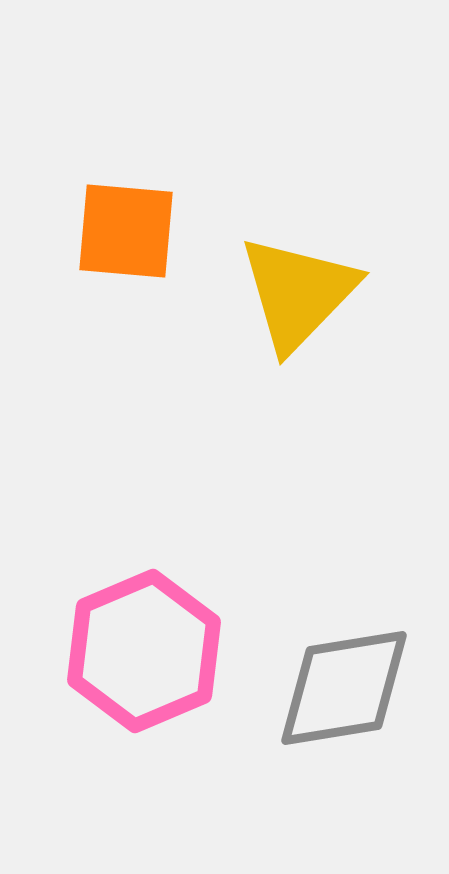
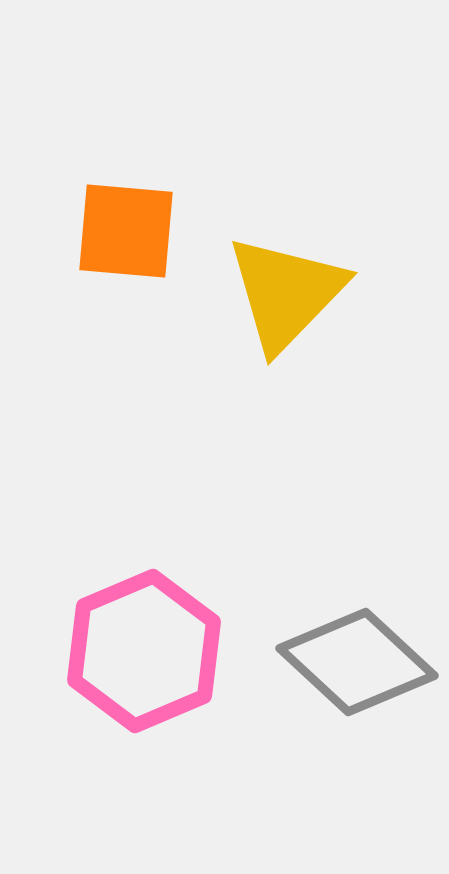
yellow triangle: moved 12 px left
gray diamond: moved 13 px right, 26 px up; rotated 52 degrees clockwise
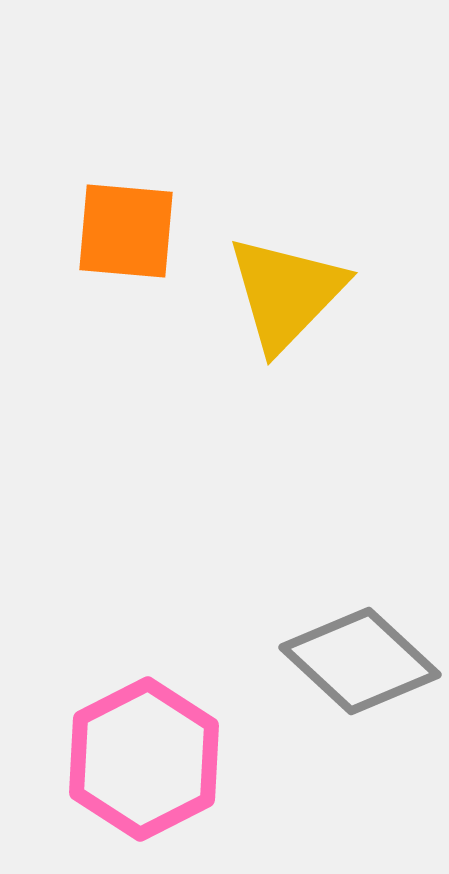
pink hexagon: moved 108 px down; rotated 4 degrees counterclockwise
gray diamond: moved 3 px right, 1 px up
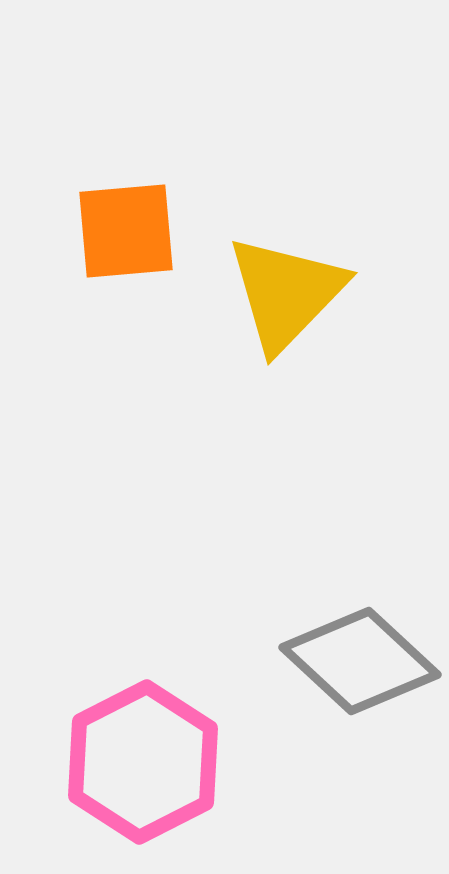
orange square: rotated 10 degrees counterclockwise
pink hexagon: moved 1 px left, 3 px down
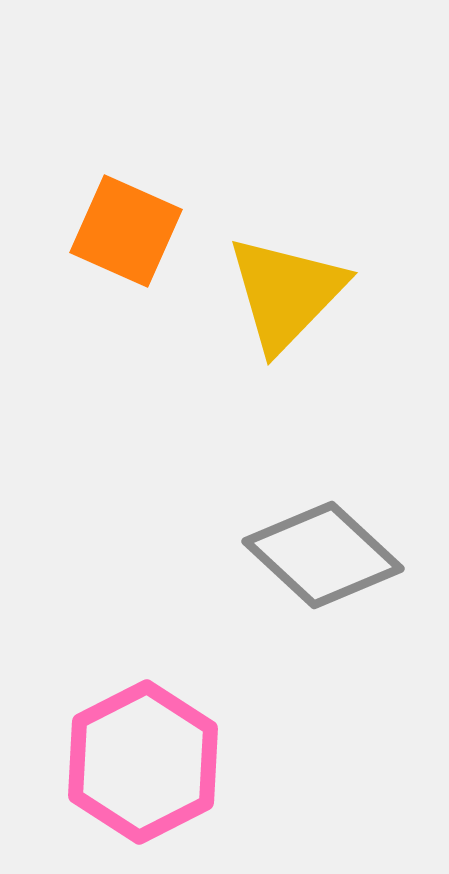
orange square: rotated 29 degrees clockwise
gray diamond: moved 37 px left, 106 px up
